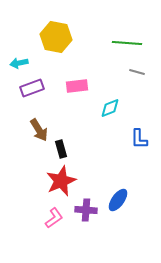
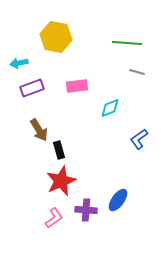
blue L-shape: rotated 55 degrees clockwise
black rectangle: moved 2 px left, 1 px down
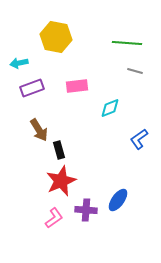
gray line: moved 2 px left, 1 px up
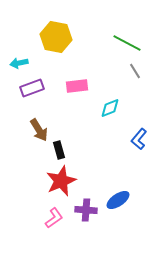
green line: rotated 24 degrees clockwise
gray line: rotated 42 degrees clockwise
blue L-shape: rotated 15 degrees counterclockwise
blue ellipse: rotated 20 degrees clockwise
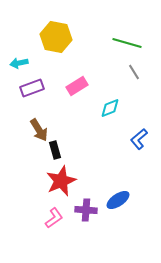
green line: rotated 12 degrees counterclockwise
gray line: moved 1 px left, 1 px down
pink rectangle: rotated 25 degrees counterclockwise
blue L-shape: rotated 10 degrees clockwise
black rectangle: moved 4 px left
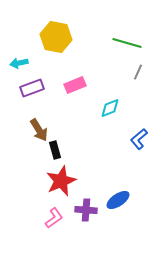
gray line: moved 4 px right; rotated 56 degrees clockwise
pink rectangle: moved 2 px left, 1 px up; rotated 10 degrees clockwise
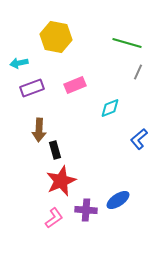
brown arrow: rotated 35 degrees clockwise
